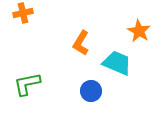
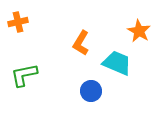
orange cross: moved 5 px left, 9 px down
green L-shape: moved 3 px left, 9 px up
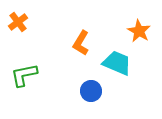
orange cross: rotated 24 degrees counterclockwise
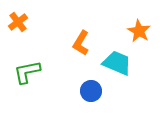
green L-shape: moved 3 px right, 3 px up
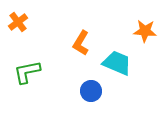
orange star: moved 6 px right; rotated 25 degrees counterclockwise
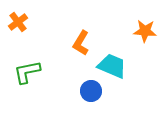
cyan trapezoid: moved 5 px left, 3 px down
